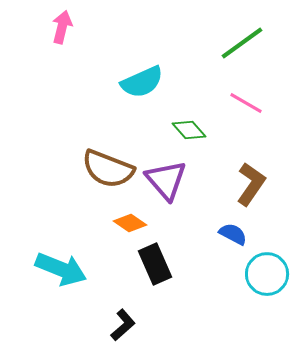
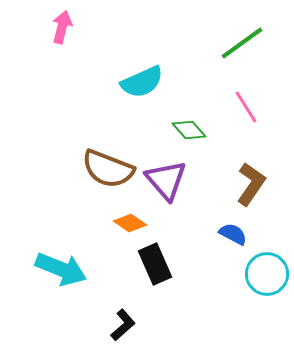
pink line: moved 4 px down; rotated 28 degrees clockwise
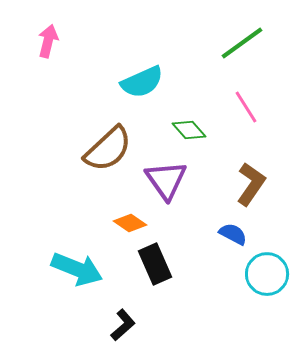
pink arrow: moved 14 px left, 14 px down
brown semicircle: moved 20 px up; rotated 64 degrees counterclockwise
purple triangle: rotated 6 degrees clockwise
cyan arrow: moved 16 px right
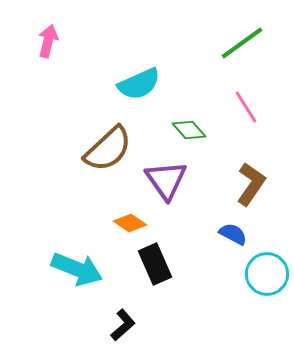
cyan semicircle: moved 3 px left, 2 px down
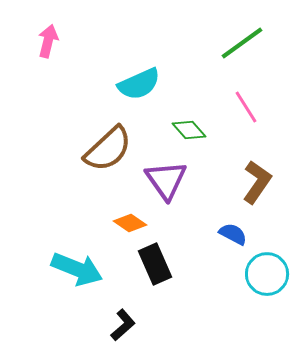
brown L-shape: moved 6 px right, 2 px up
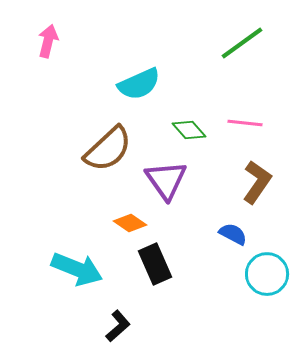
pink line: moved 1 px left, 16 px down; rotated 52 degrees counterclockwise
black L-shape: moved 5 px left, 1 px down
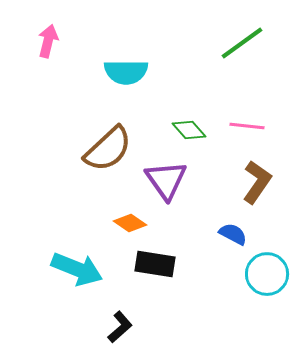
cyan semicircle: moved 13 px left, 12 px up; rotated 24 degrees clockwise
pink line: moved 2 px right, 3 px down
black rectangle: rotated 57 degrees counterclockwise
black L-shape: moved 2 px right, 1 px down
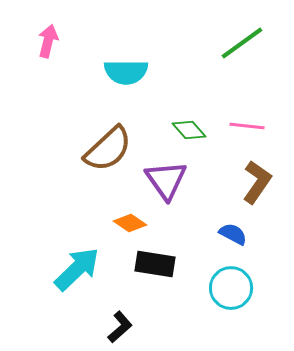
cyan arrow: rotated 66 degrees counterclockwise
cyan circle: moved 36 px left, 14 px down
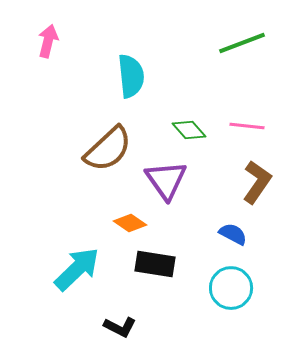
green line: rotated 15 degrees clockwise
cyan semicircle: moved 5 px right, 4 px down; rotated 96 degrees counterclockwise
black L-shape: rotated 68 degrees clockwise
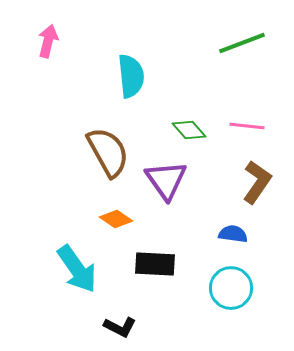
brown semicircle: moved 3 px down; rotated 76 degrees counterclockwise
orange diamond: moved 14 px left, 4 px up
blue semicircle: rotated 20 degrees counterclockwise
black rectangle: rotated 6 degrees counterclockwise
cyan arrow: rotated 99 degrees clockwise
